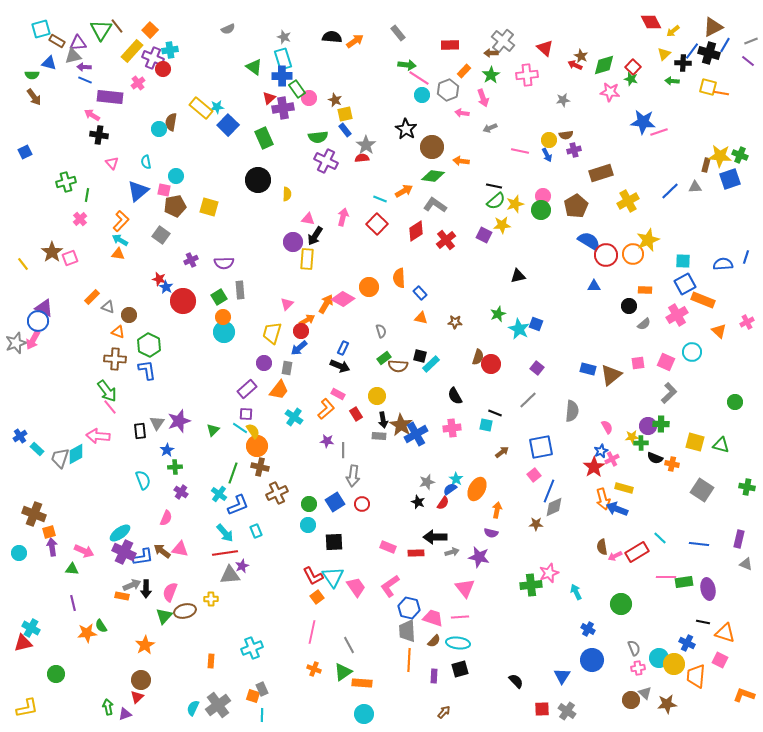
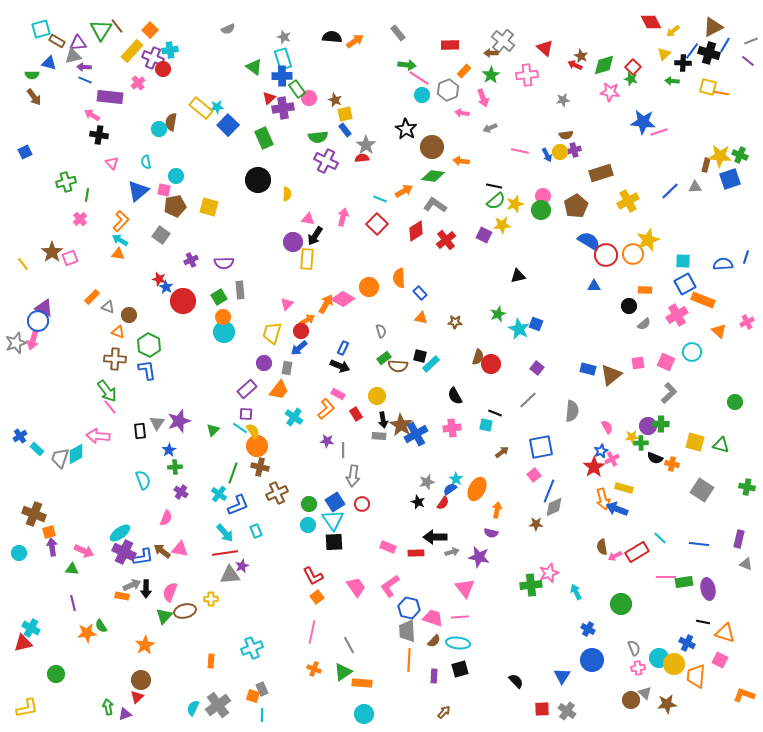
yellow circle at (549, 140): moved 11 px right, 12 px down
pink arrow at (33, 340): rotated 12 degrees counterclockwise
blue star at (167, 450): moved 2 px right
cyan triangle at (333, 577): moved 57 px up
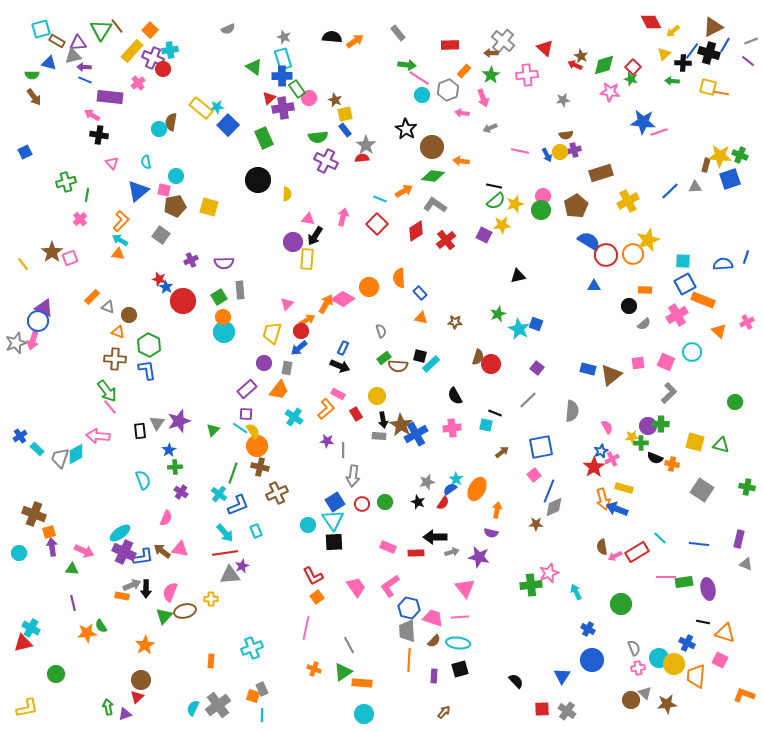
green circle at (309, 504): moved 76 px right, 2 px up
pink line at (312, 632): moved 6 px left, 4 px up
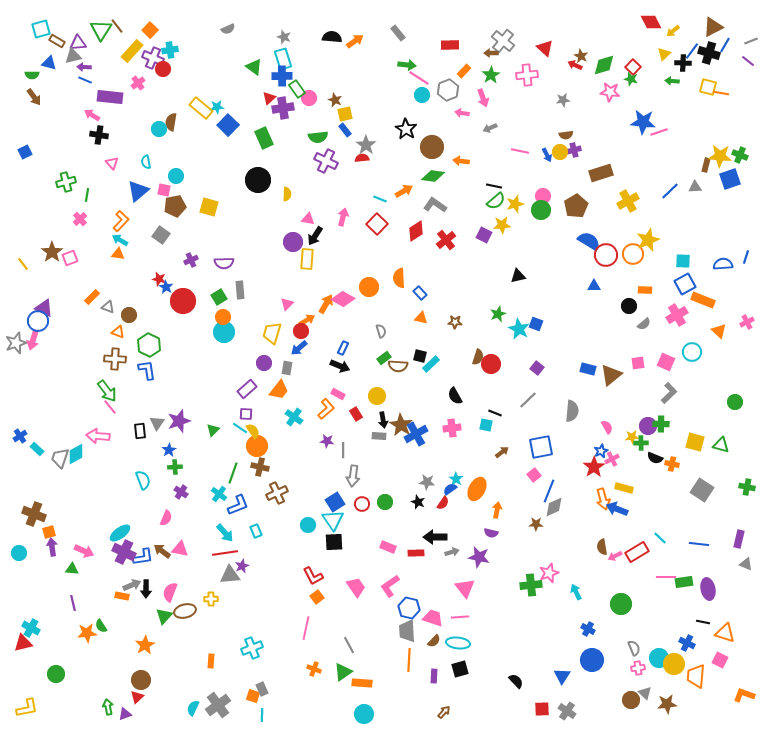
gray star at (427, 482): rotated 21 degrees clockwise
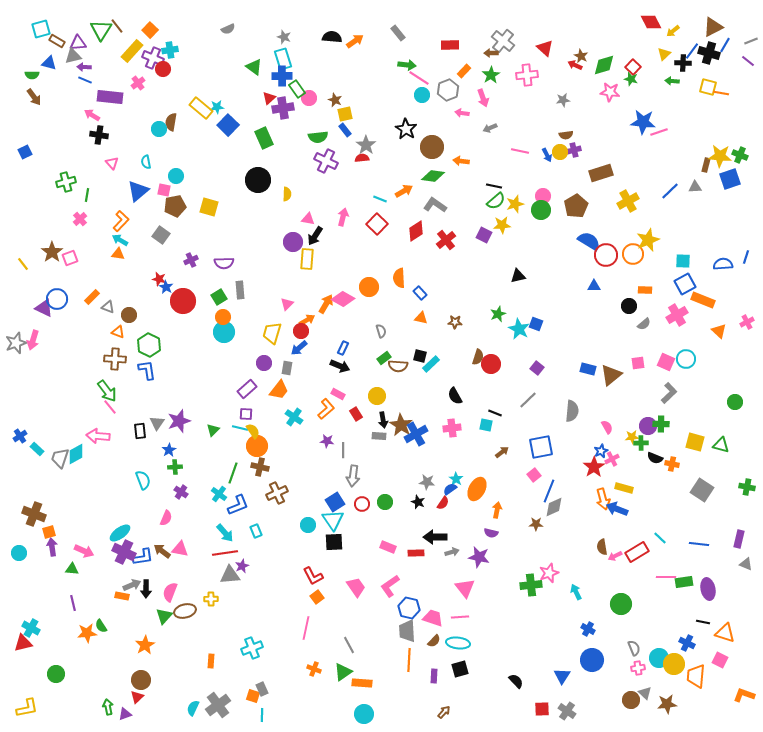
blue circle at (38, 321): moved 19 px right, 22 px up
cyan circle at (692, 352): moved 6 px left, 7 px down
cyan line at (240, 428): rotated 21 degrees counterclockwise
